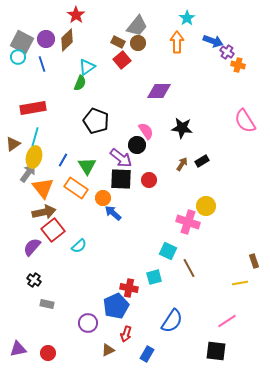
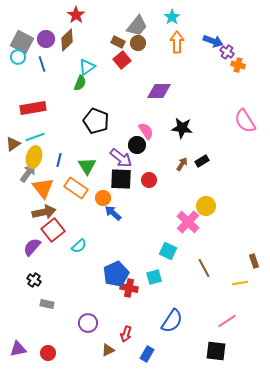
cyan star at (187, 18): moved 15 px left, 1 px up
cyan line at (35, 137): rotated 54 degrees clockwise
blue line at (63, 160): moved 4 px left; rotated 16 degrees counterclockwise
pink cross at (188, 222): rotated 25 degrees clockwise
brown line at (189, 268): moved 15 px right
blue pentagon at (116, 306): moved 32 px up
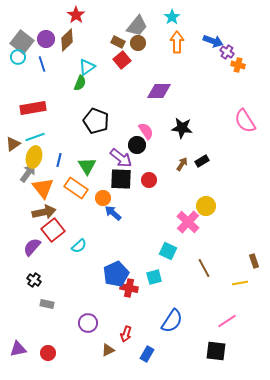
gray square at (22, 42): rotated 10 degrees clockwise
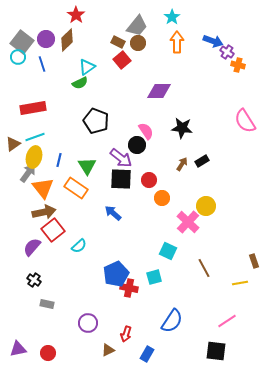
green semicircle at (80, 83): rotated 42 degrees clockwise
orange circle at (103, 198): moved 59 px right
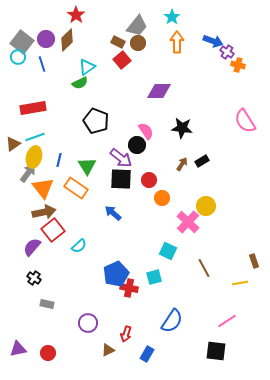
black cross at (34, 280): moved 2 px up
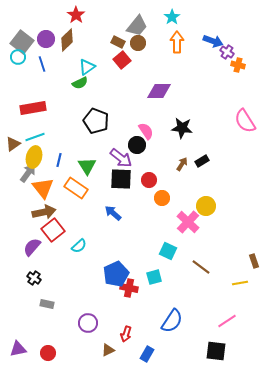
brown line at (204, 268): moved 3 px left, 1 px up; rotated 24 degrees counterclockwise
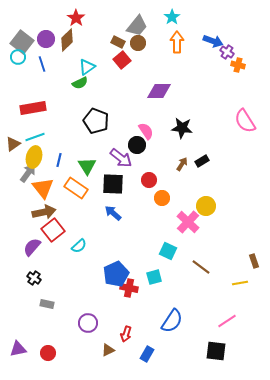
red star at (76, 15): moved 3 px down
black square at (121, 179): moved 8 px left, 5 px down
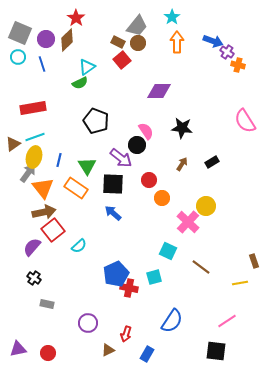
gray square at (22, 42): moved 2 px left, 9 px up; rotated 15 degrees counterclockwise
black rectangle at (202, 161): moved 10 px right, 1 px down
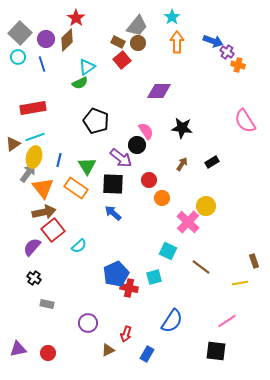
gray square at (20, 33): rotated 20 degrees clockwise
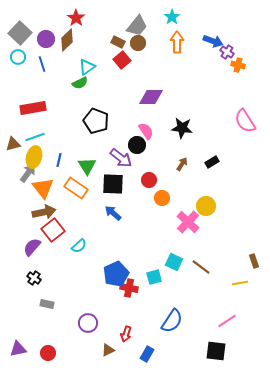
purple diamond at (159, 91): moved 8 px left, 6 px down
brown triangle at (13, 144): rotated 21 degrees clockwise
cyan square at (168, 251): moved 6 px right, 11 px down
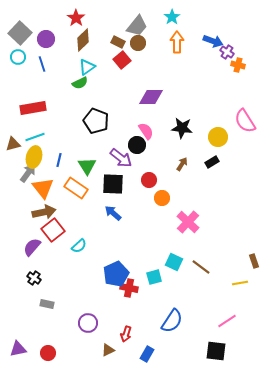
brown diamond at (67, 40): moved 16 px right
yellow circle at (206, 206): moved 12 px right, 69 px up
